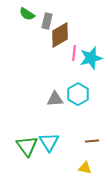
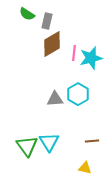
brown diamond: moved 8 px left, 9 px down
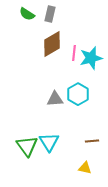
gray rectangle: moved 3 px right, 7 px up
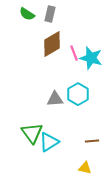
pink line: rotated 28 degrees counterclockwise
cyan star: rotated 30 degrees clockwise
cyan triangle: rotated 30 degrees clockwise
green triangle: moved 5 px right, 13 px up
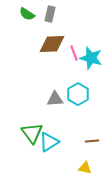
brown diamond: rotated 28 degrees clockwise
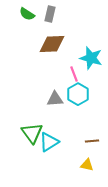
pink line: moved 21 px down
yellow triangle: moved 2 px right, 3 px up
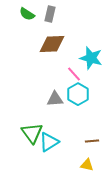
pink line: rotated 21 degrees counterclockwise
